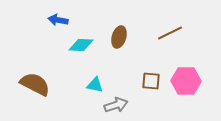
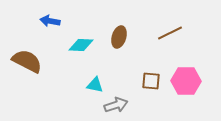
blue arrow: moved 8 px left, 1 px down
brown semicircle: moved 8 px left, 23 px up
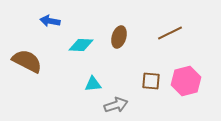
pink hexagon: rotated 16 degrees counterclockwise
cyan triangle: moved 2 px left, 1 px up; rotated 18 degrees counterclockwise
